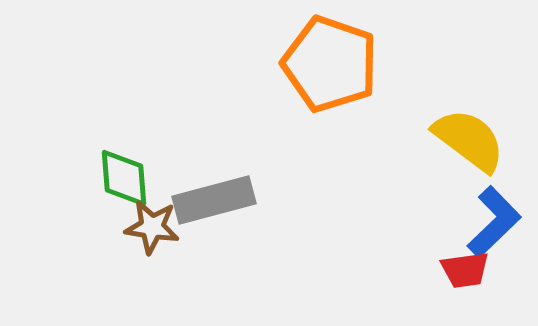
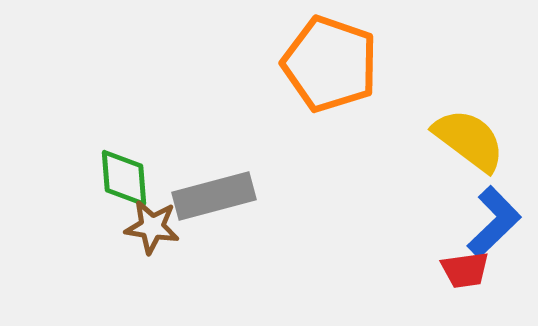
gray rectangle: moved 4 px up
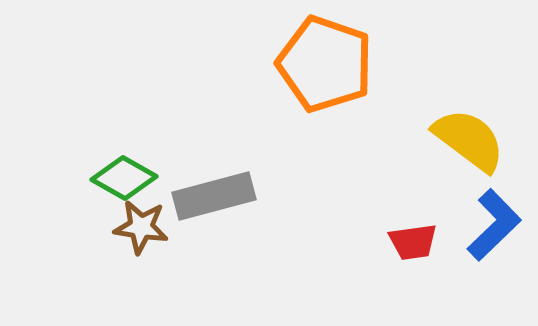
orange pentagon: moved 5 px left
green diamond: rotated 56 degrees counterclockwise
blue L-shape: moved 3 px down
brown star: moved 11 px left
red trapezoid: moved 52 px left, 28 px up
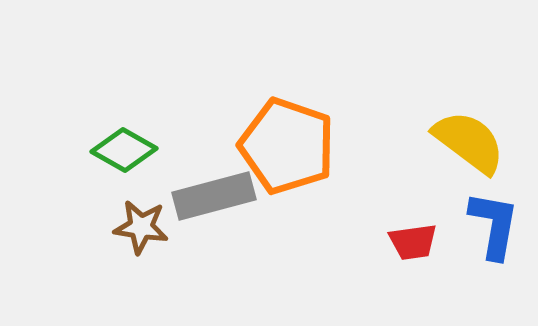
orange pentagon: moved 38 px left, 82 px down
yellow semicircle: moved 2 px down
green diamond: moved 28 px up
blue L-shape: rotated 36 degrees counterclockwise
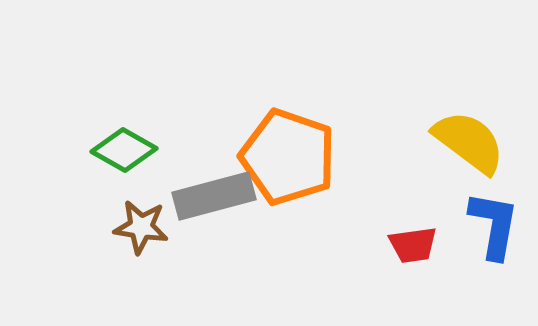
orange pentagon: moved 1 px right, 11 px down
red trapezoid: moved 3 px down
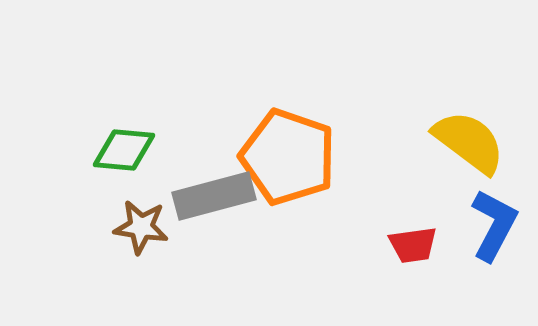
green diamond: rotated 24 degrees counterclockwise
blue L-shape: rotated 18 degrees clockwise
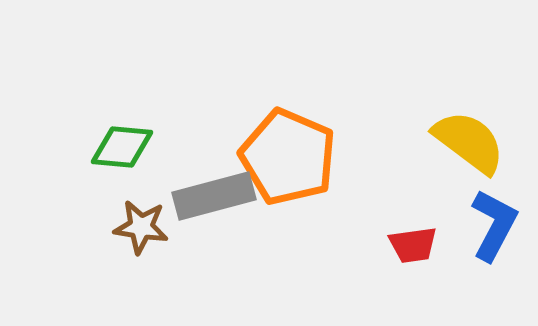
green diamond: moved 2 px left, 3 px up
orange pentagon: rotated 4 degrees clockwise
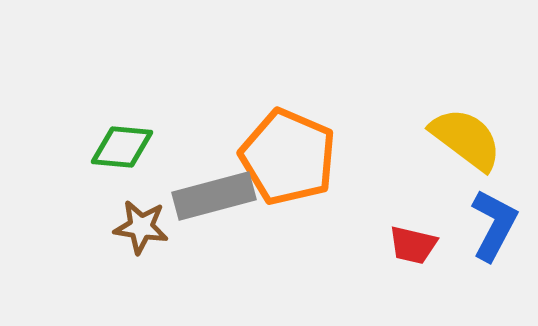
yellow semicircle: moved 3 px left, 3 px up
red trapezoid: rotated 21 degrees clockwise
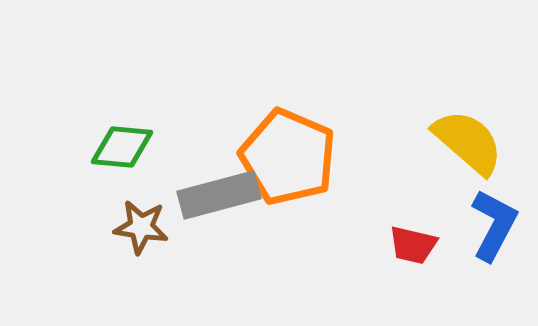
yellow semicircle: moved 2 px right, 3 px down; rotated 4 degrees clockwise
gray rectangle: moved 5 px right, 1 px up
